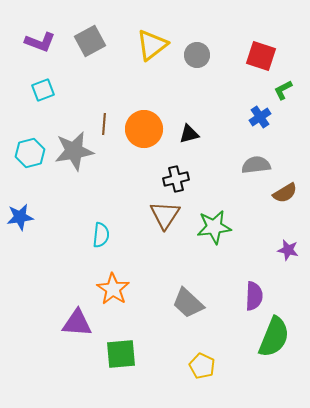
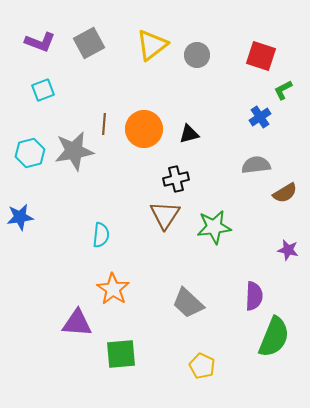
gray square: moved 1 px left, 2 px down
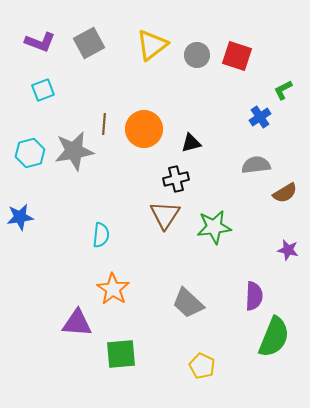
red square: moved 24 px left
black triangle: moved 2 px right, 9 px down
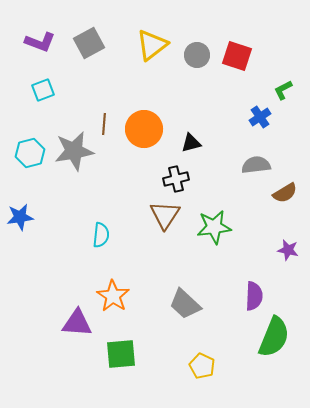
orange star: moved 7 px down
gray trapezoid: moved 3 px left, 1 px down
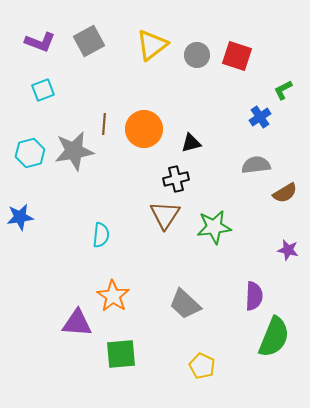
gray square: moved 2 px up
